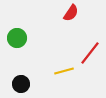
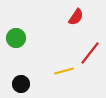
red semicircle: moved 5 px right, 4 px down
green circle: moved 1 px left
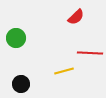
red semicircle: rotated 12 degrees clockwise
red line: rotated 55 degrees clockwise
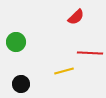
green circle: moved 4 px down
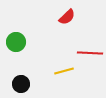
red semicircle: moved 9 px left
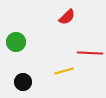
black circle: moved 2 px right, 2 px up
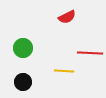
red semicircle: rotated 18 degrees clockwise
green circle: moved 7 px right, 6 px down
yellow line: rotated 18 degrees clockwise
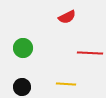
yellow line: moved 2 px right, 13 px down
black circle: moved 1 px left, 5 px down
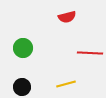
red semicircle: rotated 12 degrees clockwise
yellow line: rotated 18 degrees counterclockwise
